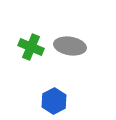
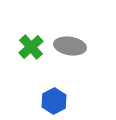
green cross: rotated 25 degrees clockwise
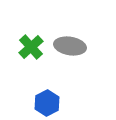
blue hexagon: moved 7 px left, 2 px down
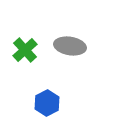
green cross: moved 6 px left, 3 px down
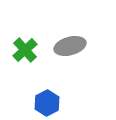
gray ellipse: rotated 24 degrees counterclockwise
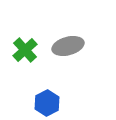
gray ellipse: moved 2 px left
